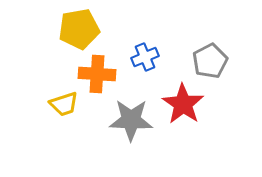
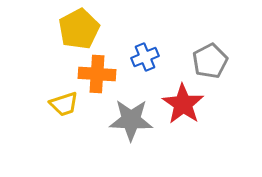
yellow pentagon: rotated 18 degrees counterclockwise
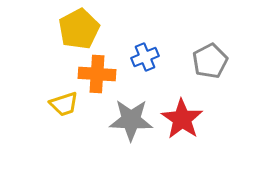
red star: moved 1 px left, 15 px down
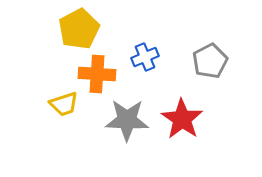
gray star: moved 4 px left
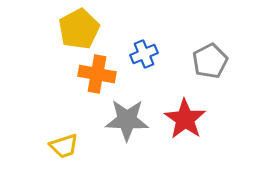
blue cross: moved 1 px left, 3 px up
orange cross: rotated 6 degrees clockwise
yellow trapezoid: moved 42 px down
red star: moved 3 px right
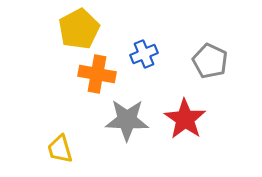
gray pentagon: rotated 20 degrees counterclockwise
yellow trapezoid: moved 4 px left, 3 px down; rotated 92 degrees clockwise
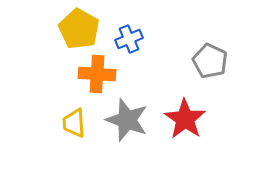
yellow pentagon: rotated 15 degrees counterclockwise
blue cross: moved 15 px left, 15 px up
orange cross: rotated 6 degrees counterclockwise
gray star: rotated 18 degrees clockwise
yellow trapezoid: moved 14 px right, 26 px up; rotated 12 degrees clockwise
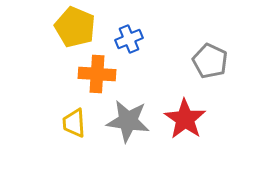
yellow pentagon: moved 4 px left, 2 px up; rotated 6 degrees counterclockwise
gray star: moved 1 px right, 1 px down; rotated 12 degrees counterclockwise
